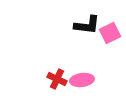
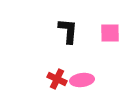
black L-shape: moved 19 px left, 6 px down; rotated 92 degrees counterclockwise
pink square: rotated 25 degrees clockwise
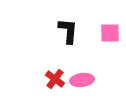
red cross: moved 2 px left; rotated 12 degrees clockwise
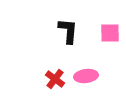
pink ellipse: moved 4 px right, 4 px up
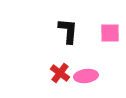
red cross: moved 5 px right, 6 px up
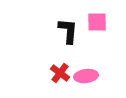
pink square: moved 13 px left, 11 px up
